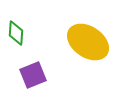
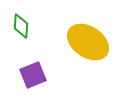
green diamond: moved 5 px right, 7 px up
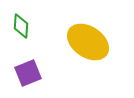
purple square: moved 5 px left, 2 px up
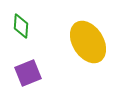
yellow ellipse: rotated 24 degrees clockwise
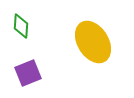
yellow ellipse: moved 5 px right
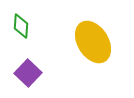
purple square: rotated 24 degrees counterclockwise
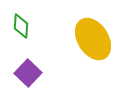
yellow ellipse: moved 3 px up
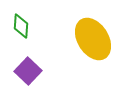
purple square: moved 2 px up
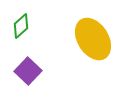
green diamond: rotated 45 degrees clockwise
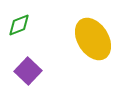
green diamond: moved 2 px left, 1 px up; rotated 20 degrees clockwise
